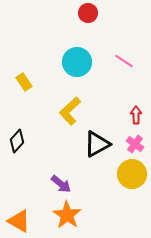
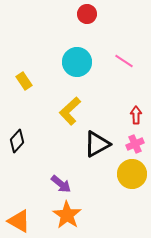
red circle: moved 1 px left, 1 px down
yellow rectangle: moved 1 px up
pink cross: rotated 30 degrees clockwise
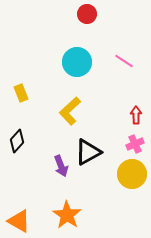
yellow rectangle: moved 3 px left, 12 px down; rotated 12 degrees clockwise
black triangle: moved 9 px left, 8 px down
purple arrow: moved 18 px up; rotated 30 degrees clockwise
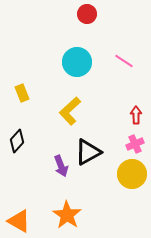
yellow rectangle: moved 1 px right
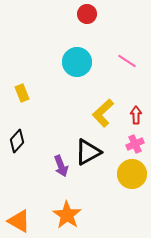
pink line: moved 3 px right
yellow L-shape: moved 33 px right, 2 px down
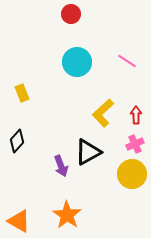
red circle: moved 16 px left
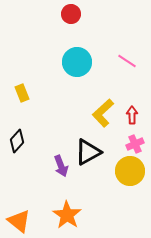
red arrow: moved 4 px left
yellow circle: moved 2 px left, 3 px up
orange triangle: rotated 10 degrees clockwise
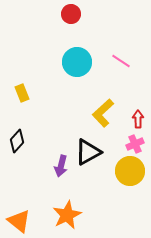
pink line: moved 6 px left
red arrow: moved 6 px right, 4 px down
purple arrow: rotated 35 degrees clockwise
orange star: rotated 12 degrees clockwise
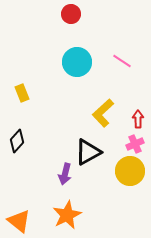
pink line: moved 1 px right
purple arrow: moved 4 px right, 8 px down
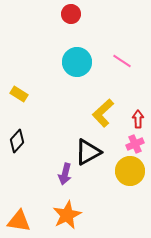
yellow rectangle: moved 3 px left, 1 px down; rotated 36 degrees counterclockwise
orange triangle: rotated 30 degrees counterclockwise
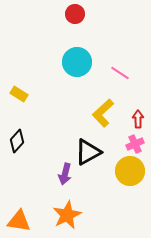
red circle: moved 4 px right
pink line: moved 2 px left, 12 px down
